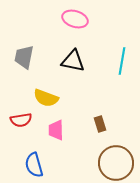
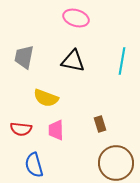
pink ellipse: moved 1 px right, 1 px up
red semicircle: moved 9 px down; rotated 15 degrees clockwise
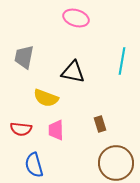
black triangle: moved 11 px down
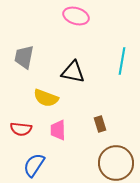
pink ellipse: moved 2 px up
pink trapezoid: moved 2 px right
blue semicircle: rotated 50 degrees clockwise
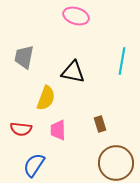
yellow semicircle: rotated 90 degrees counterclockwise
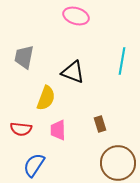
black triangle: rotated 10 degrees clockwise
brown circle: moved 2 px right
